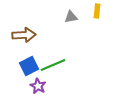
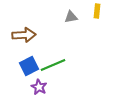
purple star: moved 1 px right, 1 px down
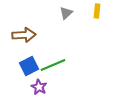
gray triangle: moved 5 px left, 4 px up; rotated 32 degrees counterclockwise
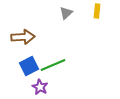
brown arrow: moved 1 px left, 2 px down
purple star: moved 1 px right
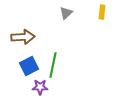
yellow rectangle: moved 5 px right, 1 px down
green line: rotated 55 degrees counterclockwise
purple star: rotated 28 degrees counterclockwise
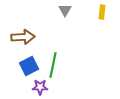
gray triangle: moved 1 px left, 3 px up; rotated 16 degrees counterclockwise
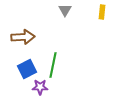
blue square: moved 2 px left, 3 px down
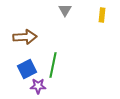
yellow rectangle: moved 3 px down
brown arrow: moved 2 px right
purple star: moved 2 px left, 1 px up
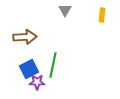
blue square: moved 2 px right
purple star: moved 1 px left, 4 px up
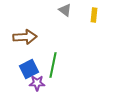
gray triangle: rotated 24 degrees counterclockwise
yellow rectangle: moved 8 px left
purple star: moved 1 px down
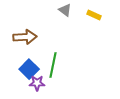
yellow rectangle: rotated 72 degrees counterclockwise
blue square: rotated 18 degrees counterclockwise
